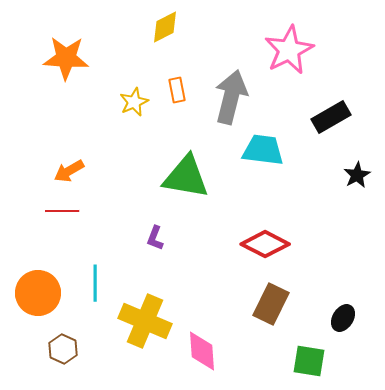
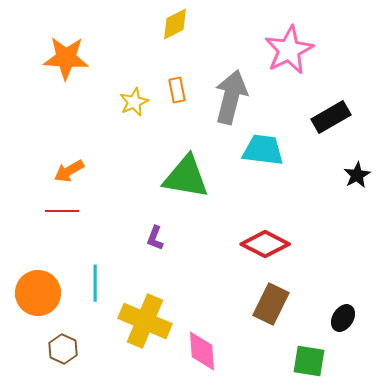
yellow diamond: moved 10 px right, 3 px up
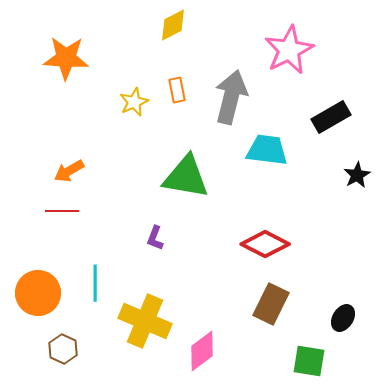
yellow diamond: moved 2 px left, 1 px down
cyan trapezoid: moved 4 px right
pink diamond: rotated 57 degrees clockwise
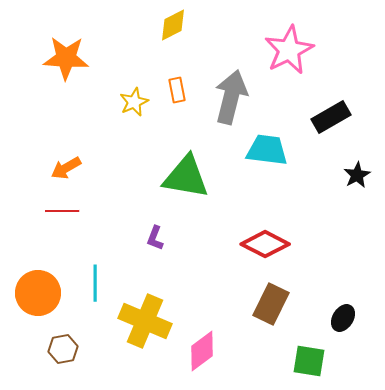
orange arrow: moved 3 px left, 3 px up
brown hexagon: rotated 24 degrees clockwise
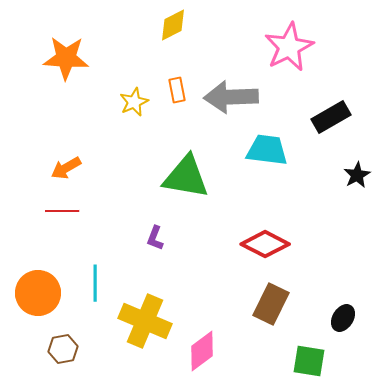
pink star: moved 3 px up
gray arrow: rotated 106 degrees counterclockwise
